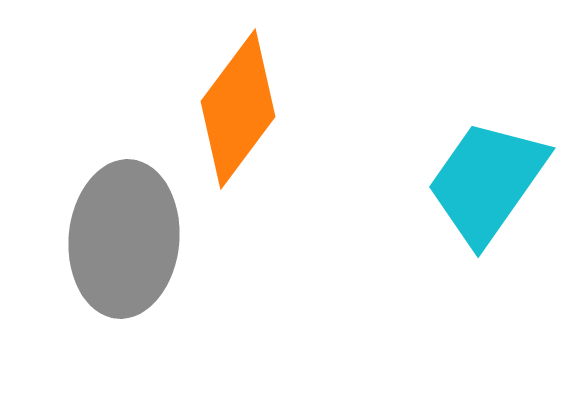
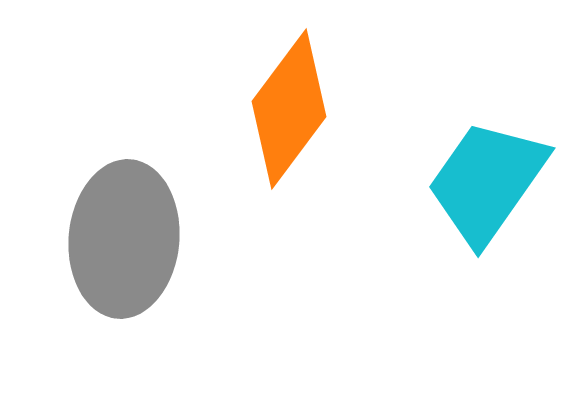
orange diamond: moved 51 px right
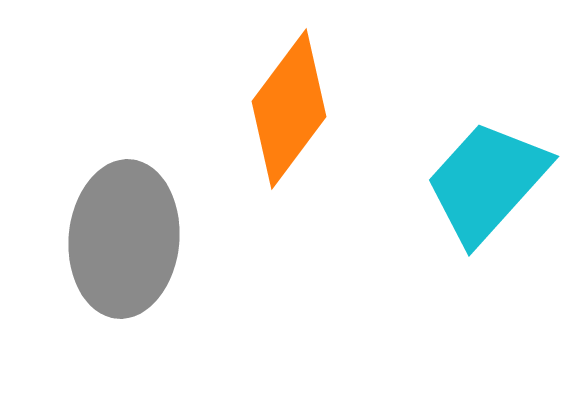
cyan trapezoid: rotated 7 degrees clockwise
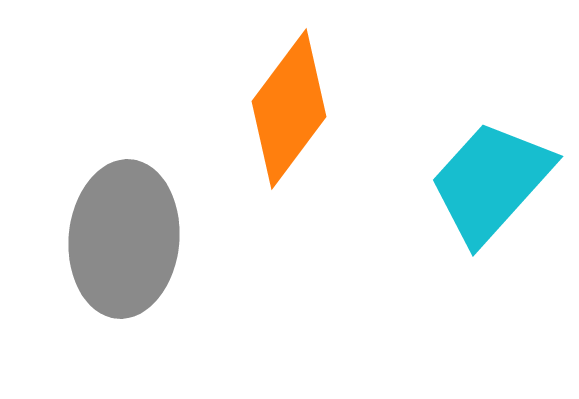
cyan trapezoid: moved 4 px right
